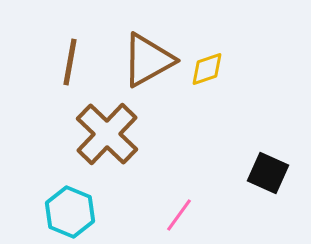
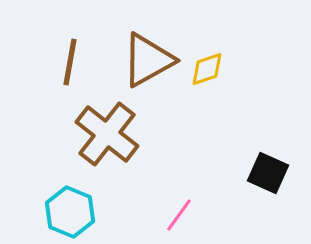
brown cross: rotated 6 degrees counterclockwise
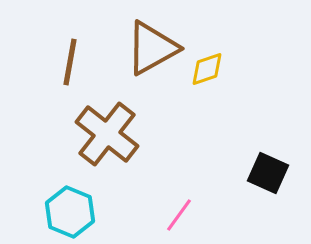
brown triangle: moved 4 px right, 12 px up
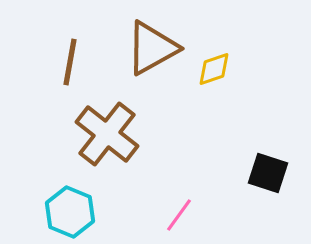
yellow diamond: moved 7 px right
black square: rotated 6 degrees counterclockwise
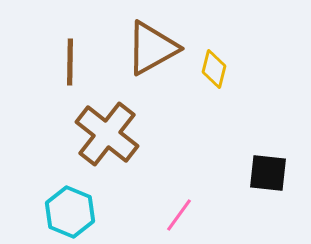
brown line: rotated 9 degrees counterclockwise
yellow diamond: rotated 57 degrees counterclockwise
black square: rotated 12 degrees counterclockwise
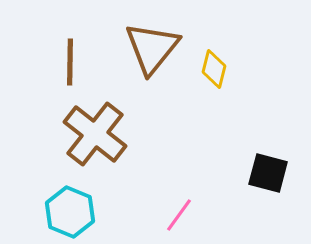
brown triangle: rotated 22 degrees counterclockwise
brown cross: moved 12 px left
black square: rotated 9 degrees clockwise
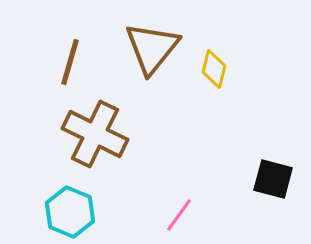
brown line: rotated 15 degrees clockwise
brown cross: rotated 12 degrees counterclockwise
black square: moved 5 px right, 6 px down
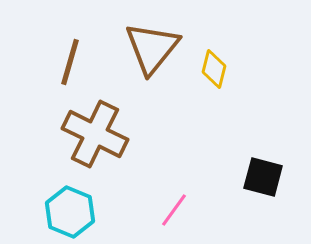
black square: moved 10 px left, 2 px up
pink line: moved 5 px left, 5 px up
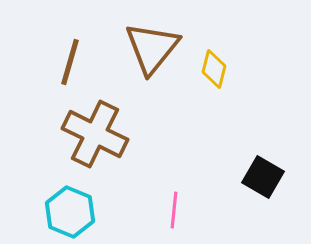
black square: rotated 15 degrees clockwise
pink line: rotated 30 degrees counterclockwise
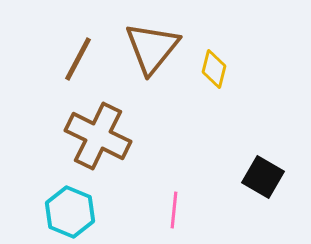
brown line: moved 8 px right, 3 px up; rotated 12 degrees clockwise
brown cross: moved 3 px right, 2 px down
